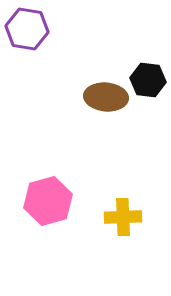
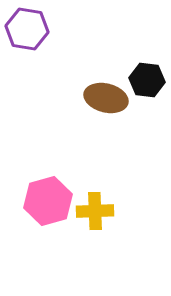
black hexagon: moved 1 px left
brown ellipse: moved 1 px down; rotated 9 degrees clockwise
yellow cross: moved 28 px left, 6 px up
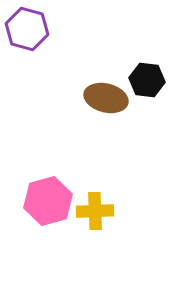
purple hexagon: rotated 6 degrees clockwise
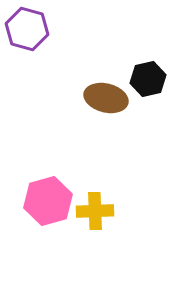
black hexagon: moved 1 px right, 1 px up; rotated 20 degrees counterclockwise
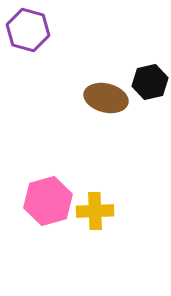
purple hexagon: moved 1 px right, 1 px down
black hexagon: moved 2 px right, 3 px down
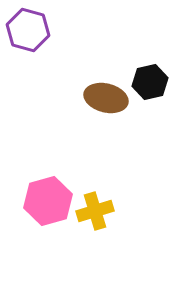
yellow cross: rotated 15 degrees counterclockwise
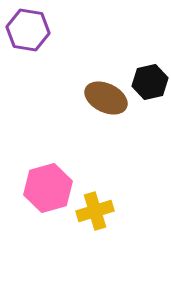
purple hexagon: rotated 6 degrees counterclockwise
brown ellipse: rotated 12 degrees clockwise
pink hexagon: moved 13 px up
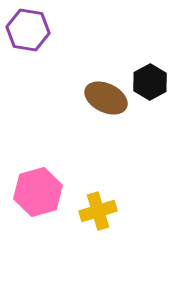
black hexagon: rotated 16 degrees counterclockwise
pink hexagon: moved 10 px left, 4 px down
yellow cross: moved 3 px right
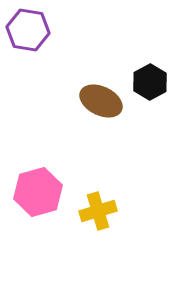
brown ellipse: moved 5 px left, 3 px down
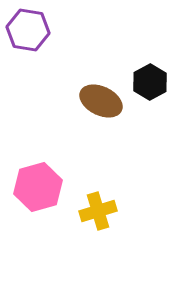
pink hexagon: moved 5 px up
